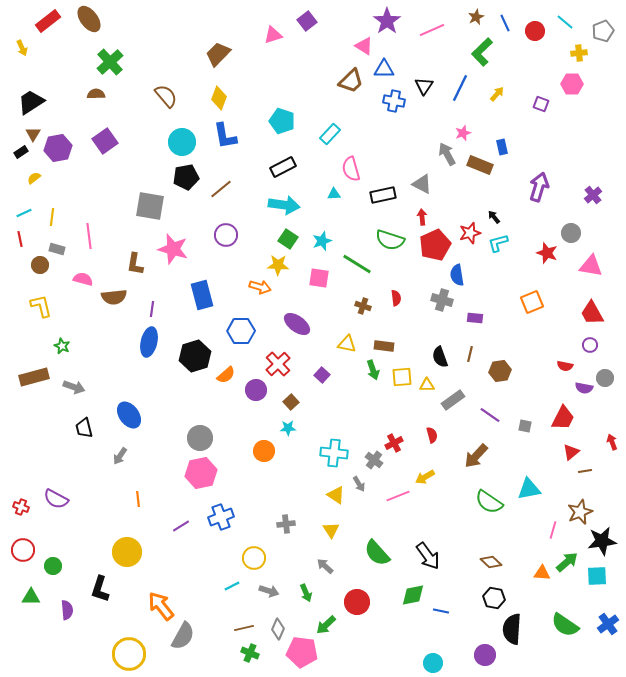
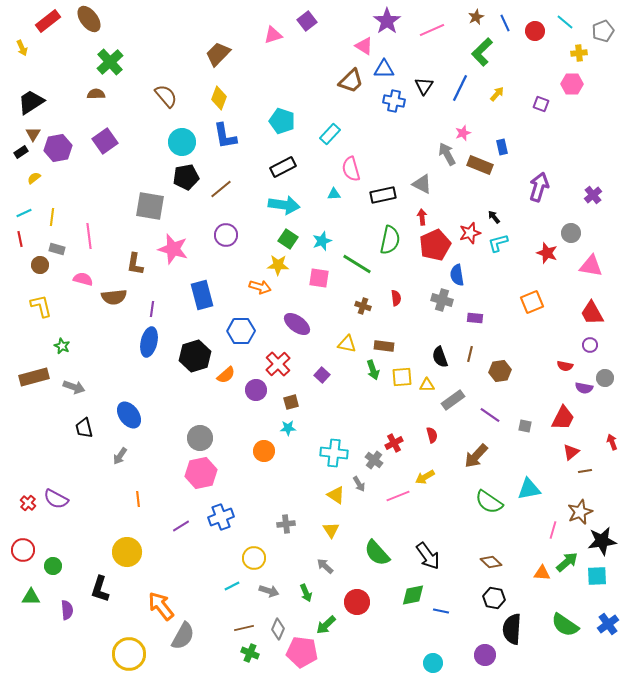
green semicircle at (390, 240): rotated 96 degrees counterclockwise
brown square at (291, 402): rotated 28 degrees clockwise
red cross at (21, 507): moved 7 px right, 4 px up; rotated 21 degrees clockwise
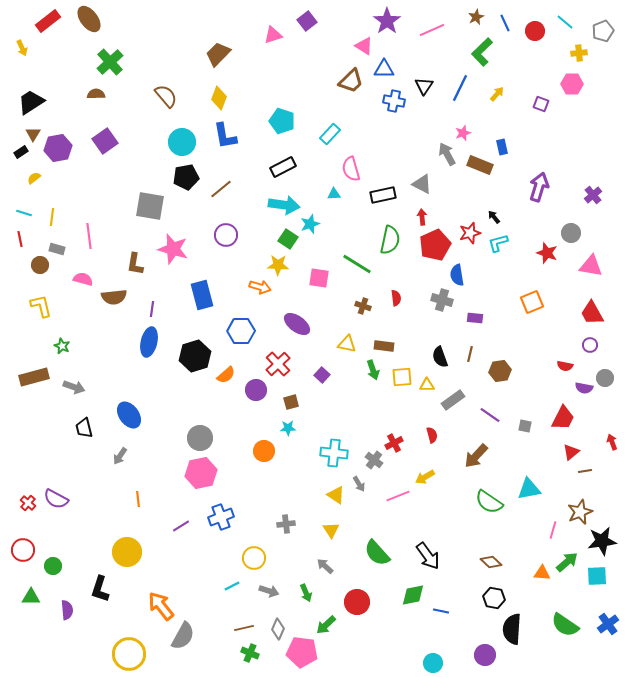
cyan line at (24, 213): rotated 42 degrees clockwise
cyan star at (322, 241): moved 12 px left, 17 px up
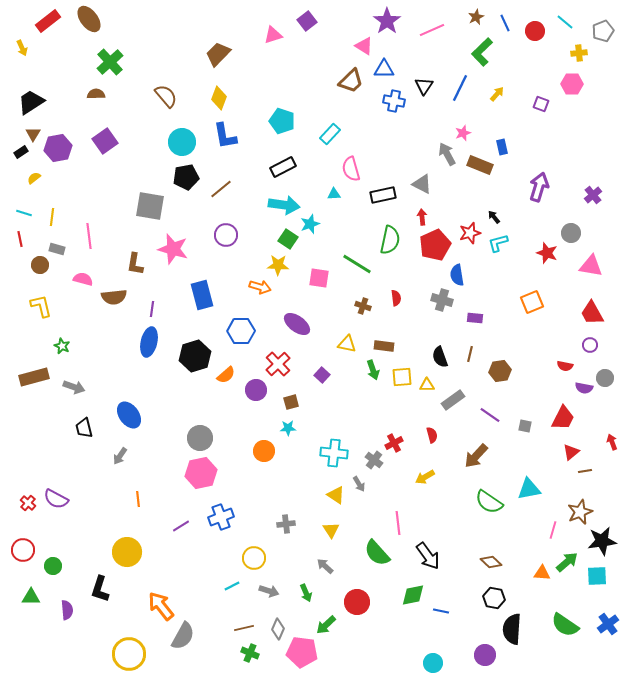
pink line at (398, 496): moved 27 px down; rotated 75 degrees counterclockwise
